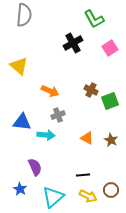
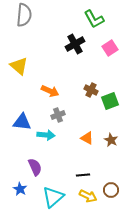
black cross: moved 2 px right, 1 px down
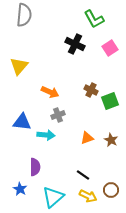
black cross: rotated 36 degrees counterclockwise
yellow triangle: rotated 30 degrees clockwise
orange arrow: moved 1 px down
orange triangle: rotated 48 degrees counterclockwise
purple semicircle: rotated 24 degrees clockwise
black line: rotated 40 degrees clockwise
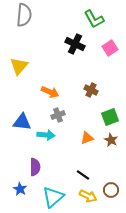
green square: moved 16 px down
